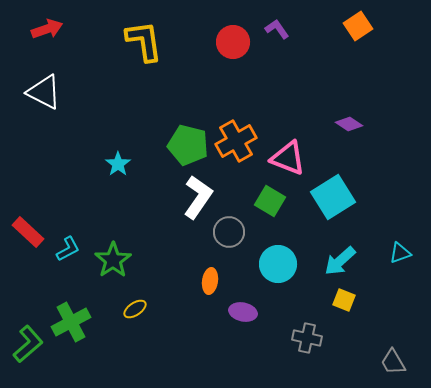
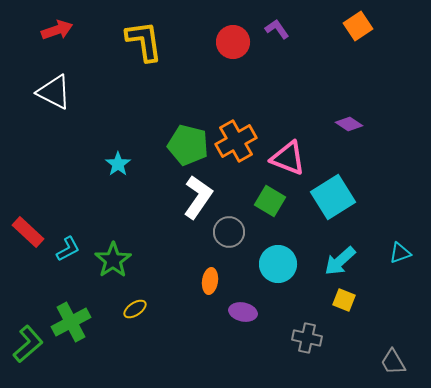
red arrow: moved 10 px right, 1 px down
white triangle: moved 10 px right
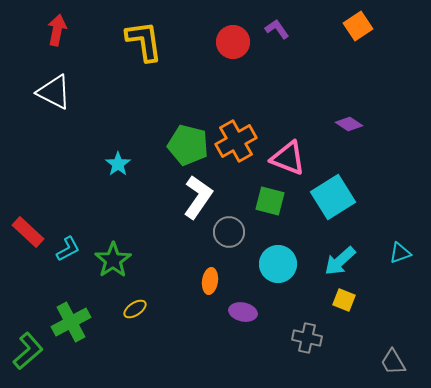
red arrow: rotated 60 degrees counterclockwise
green square: rotated 16 degrees counterclockwise
green L-shape: moved 7 px down
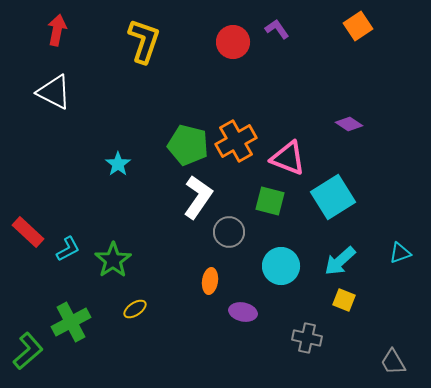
yellow L-shape: rotated 27 degrees clockwise
cyan circle: moved 3 px right, 2 px down
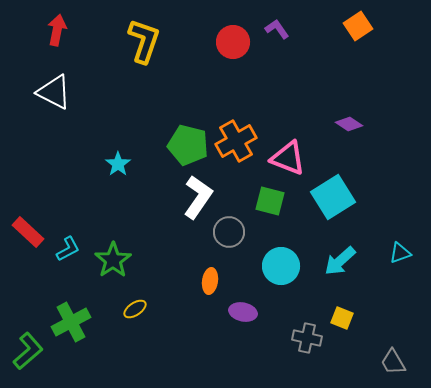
yellow square: moved 2 px left, 18 px down
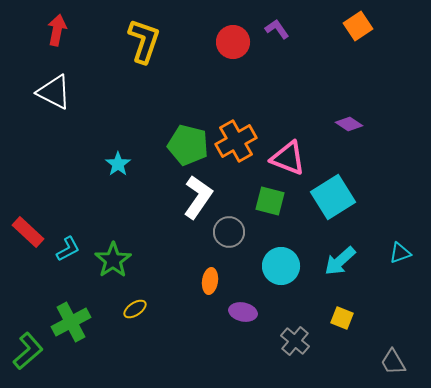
gray cross: moved 12 px left, 3 px down; rotated 28 degrees clockwise
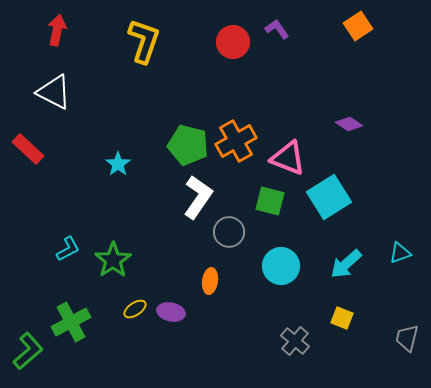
cyan square: moved 4 px left
red rectangle: moved 83 px up
cyan arrow: moved 6 px right, 3 px down
purple ellipse: moved 72 px left
gray trapezoid: moved 14 px right, 24 px up; rotated 44 degrees clockwise
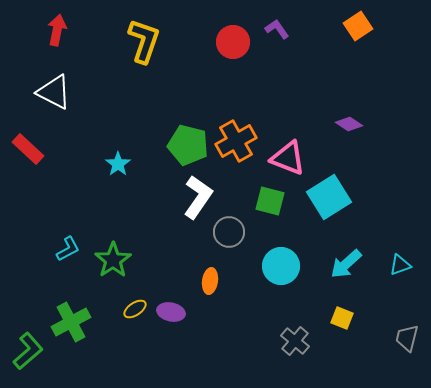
cyan triangle: moved 12 px down
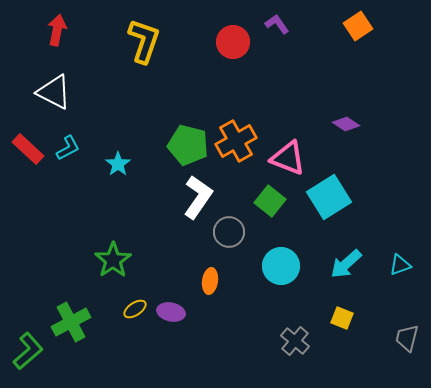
purple L-shape: moved 5 px up
purple diamond: moved 3 px left
green square: rotated 24 degrees clockwise
cyan L-shape: moved 101 px up
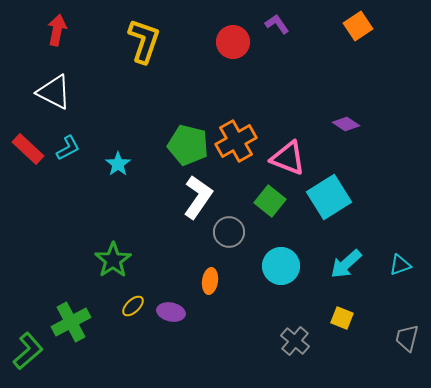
yellow ellipse: moved 2 px left, 3 px up; rotated 10 degrees counterclockwise
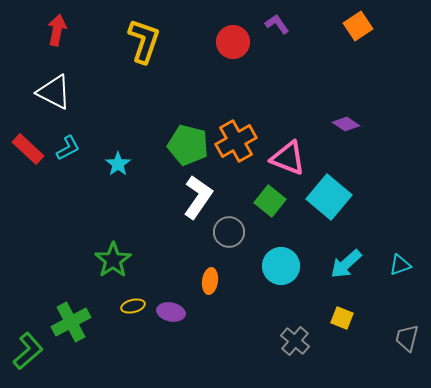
cyan square: rotated 18 degrees counterclockwise
yellow ellipse: rotated 30 degrees clockwise
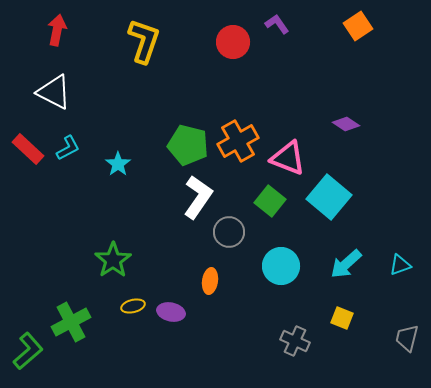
orange cross: moved 2 px right
gray cross: rotated 16 degrees counterclockwise
